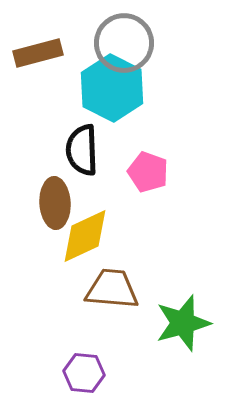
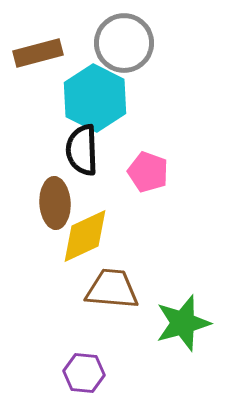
cyan hexagon: moved 17 px left, 10 px down
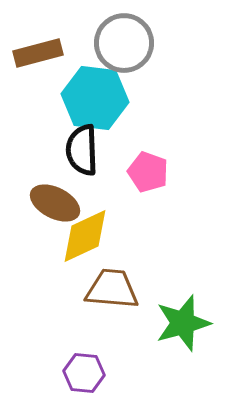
cyan hexagon: rotated 20 degrees counterclockwise
brown ellipse: rotated 60 degrees counterclockwise
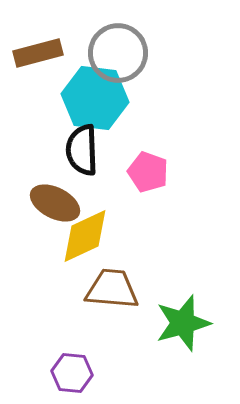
gray circle: moved 6 px left, 10 px down
purple hexagon: moved 12 px left
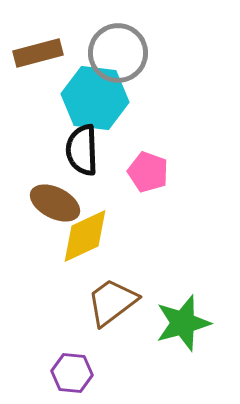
brown trapezoid: moved 13 px down; rotated 42 degrees counterclockwise
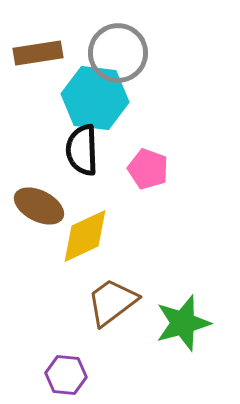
brown rectangle: rotated 6 degrees clockwise
pink pentagon: moved 3 px up
brown ellipse: moved 16 px left, 3 px down
purple hexagon: moved 6 px left, 2 px down
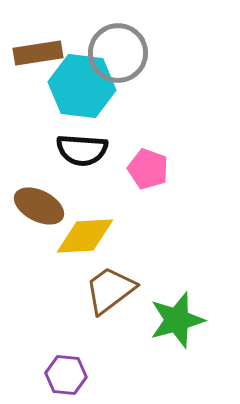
cyan hexagon: moved 13 px left, 12 px up
black semicircle: rotated 84 degrees counterclockwise
yellow diamond: rotated 22 degrees clockwise
brown trapezoid: moved 2 px left, 12 px up
green star: moved 6 px left, 3 px up
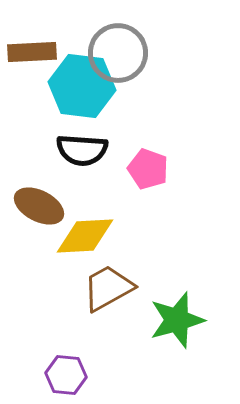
brown rectangle: moved 6 px left, 1 px up; rotated 6 degrees clockwise
brown trapezoid: moved 2 px left, 2 px up; rotated 8 degrees clockwise
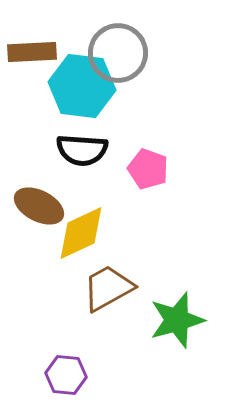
yellow diamond: moved 4 px left, 3 px up; rotated 22 degrees counterclockwise
